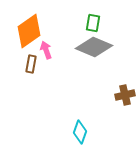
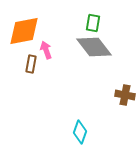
orange diamond: moved 5 px left; rotated 24 degrees clockwise
gray diamond: rotated 30 degrees clockwise
brown cross: rotated 24 degrees clockwise
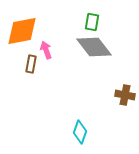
green rectangle: moved 1 px left, 1 px up
orange diamond: moved 2 px left
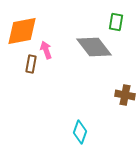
green rectangle: moved 24 px right
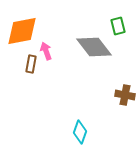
green rectangle: moved 2 px right, 4 px down; rotated 24 degrees counterclockwise
pink arrow: moved 1 px down
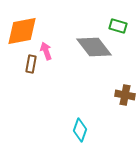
green rectangle: rotated 60 degrees counterclockwise
cyan diamond: moved 2 px up
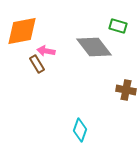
pink arrow: rotated 60 degrees counterclockwise
brown rectangle: moved 6 px right; rotated 42 degrees counterclockwise
brown cross: moved 1 px right, 5 px up
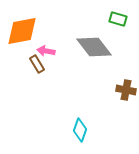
green rectangle: moved 7 px up
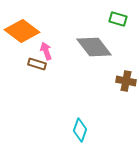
orange diamond: rotated 48 degrees clockwise
pink arrow: rotated 60 degrees clockwise
brown rectangle: rotated 42 degrees counterclockwise
brown cross: moved 9 px up
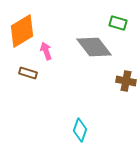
green rectangle: moved 4 px down
orange diamond: rotated 68 degrees counterclockwise
brown rectangle: moved 9 px left, 9 px down
